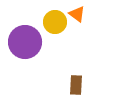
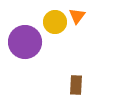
orange triangle: moved 2 px down; rotated 30 degrees clockwise
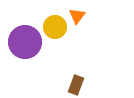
yellow circle: moved 5 px down
brown rectangle: rotated 18 degrees clockwise
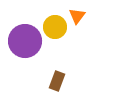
purple circle: moved 1 px up
brown rectangle: moved 19 px left, 4 px up
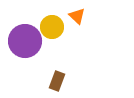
orange triangle: rotated 24 degrees counterclockwise
yellow circle: moved 3 px left
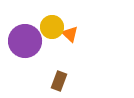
orange triangle: moved 7 px left, 18 px down
brown rectangle: moved 2 px right
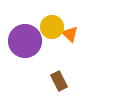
brown rectangle: rotated 48 degrees counterclockwise
